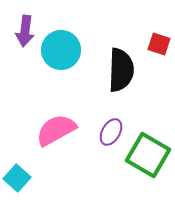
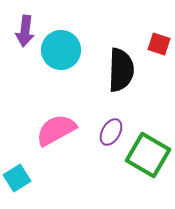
cyan square: rotated 16 degrees clockwise
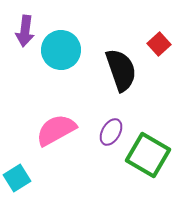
red square: rotated 30 degrees clockwise
black semicircle: rotated 21 degrees counterclockwise
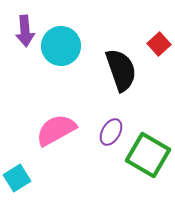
purple arrow: rotated 12 degrees counterclockwise
cyan circle: moved 4 px up
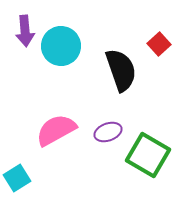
purple ellipse: moved 3 px left; rotated 40 degrees clockwise
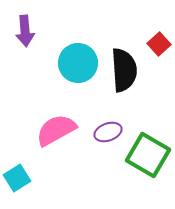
cyan circle: moved 17 px right, 17 px down
black semicircle: moved 3 px right; rotated 15 degrees clockwise
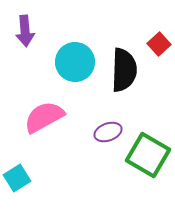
cyan circle: moved 3 px left, 1 px up
black semicircle: rotated 6 degrees clockwise
pink semicircle: moved 12 px left, 13 px up
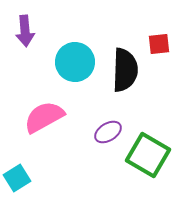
red square: rotated 35 degrees clockwise
black semicircle: moved 1 px right
purple ellipse: rotated 12 degrees counterclockwise
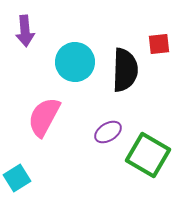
pink semicircle: rotated 33 degrees counterclockwise
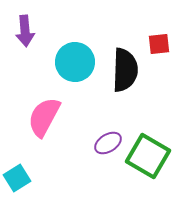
purple ellipse: moved 11 px down
green square: moved 1 px down
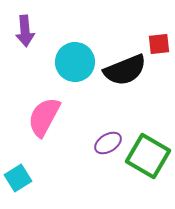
black semicircle: rotated 66 degrees clockwise
cyan square: moved 1 px right
